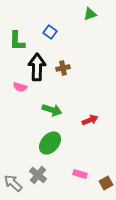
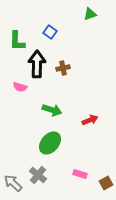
black arrow: moved 3 px up
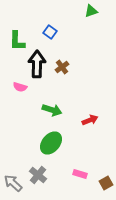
green triangle: moved 1 px right, 3 px up
brown cross: moved 1 px left, 1 px up; rotated 24 degrees counterclockwise
green ellipse: moved 1 px right
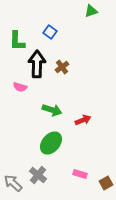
red arrow: moved 7 px left
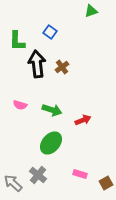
black arrow: rotated 8 degrees counterclockwise
pink semicircle: moved 18 px down
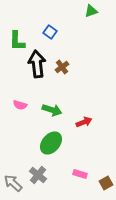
red arrow: moved 1 px right, 2 px down
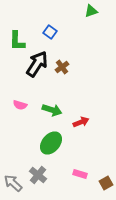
black arrow: rotated 40 degrees clockwise
red arrow: moved 3 px left
